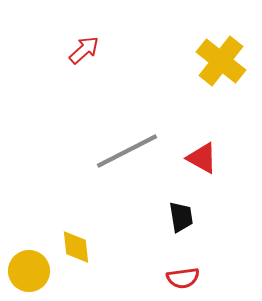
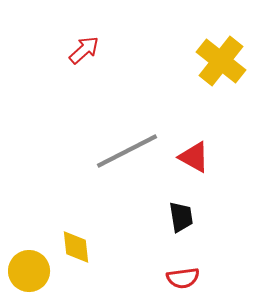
red triangle: moved 8 px left, 1 px up
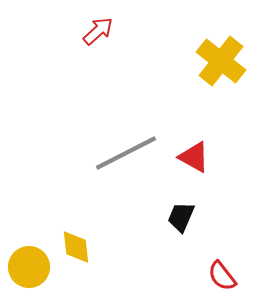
red arrow: moved 14 px right, 19 px up
gray line: moved 1 px left, 2 px down
black trapezoid: rotated 148 degrees counterclockwise
yellow circle: moved 4 px up
red semicircle: moved 39 px right, 2 px up; rotated 60 degrees clockwise
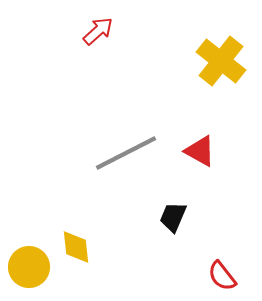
red triangle: moved 6 px right, 6 px up
black trapezoid: moved 8 px left
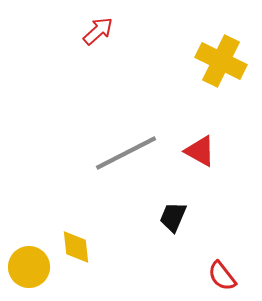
yellow cross: rotated 12 degrees counterclockwise
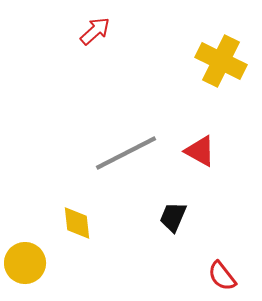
red arrow: moved 3 px left
yellow diamond: moved 1 px right, 24 px up
yellow circle: moved 4 px left, 4 px up
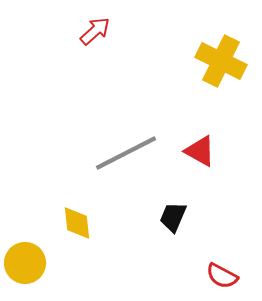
red semicircle: rotated 24 degrees counterclockwise
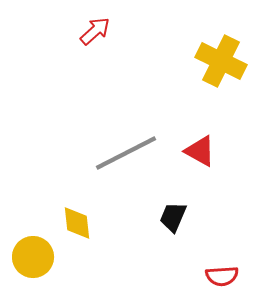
yellow circle: moved 8 px right, 6 px up
red semicircle: rotated 32 degrees counterclockwise
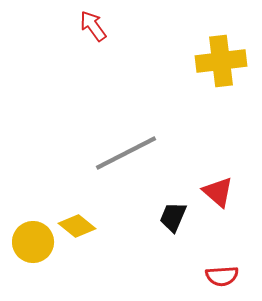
red arrow: moved 2 px left, 5 px up; rotated 84 degrees counterclockwise
yellow cross: rotated 33 degrees counterclockwise
red triangle: moved 18 px right, 41 px down; rotated 12 degrees clockwise
yellow diamond: moved 3 px down; rotated 45 degrees counterclockwise
yellow circle: moved 15 px up
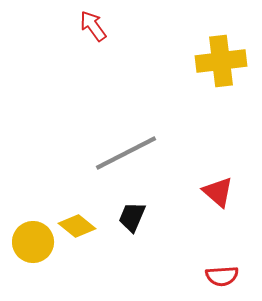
black trapezoid: moved 41 px left
